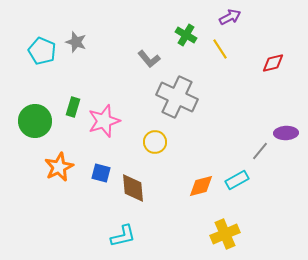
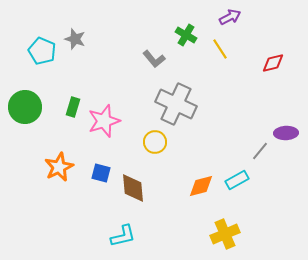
gray star: moved 1 px left, 3 px up
gray L-shape: moved 5 px right
gray cross: moved 1 px left, 7 px down
green circle: moved 10 px left, 14 px up
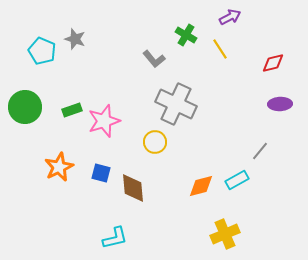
green rectangle: moved 1 px left, 3 px down; rotated 54 degrees clockwise
purple ellipse: moved 6 px left, 29 px up
cyan L-shape: moved 8 px left, 2 px down
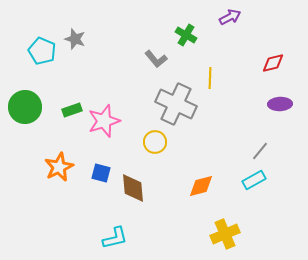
yellow line: moved 10 px left, 29 px down; rotated 35 degrees clockwise
gray L-shape: moved 2 px right
cyan rectangle: moved 17 px right
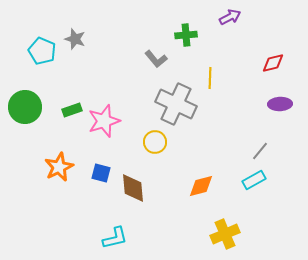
green cross: rotated 35 degrees counterclockwise
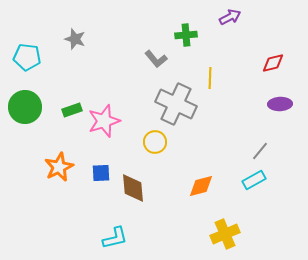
cyan pentagon: moved 15 px left, 6 px down; rotated 16 degrees counterclockwise
blue square: rotated 18 degrees counterclockwise
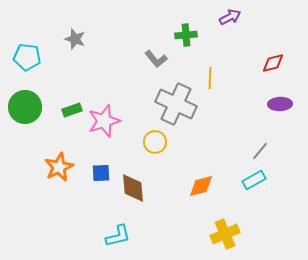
cyan L-shape: moved 3 px right, 2 px up
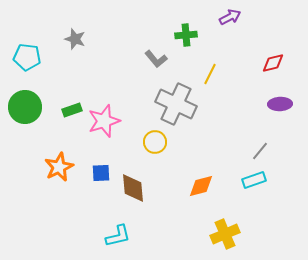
yellow line: moved 4 px up; rotated 25 degrees clockwise
cyan rectangle: rotated 10 degrees clockwise
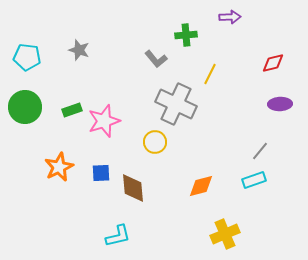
purple arrow: rotated 25 degrees clockwise
gray star: moved 4 px right, 11 px down
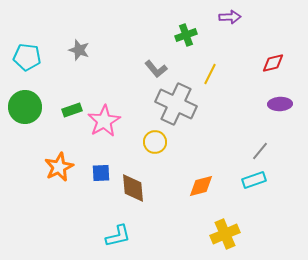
green cross: rotated 15 degrees counterclockwise
gray L-shape: moved 10 px down
pink star: rotated 12 degrees counterclockwise
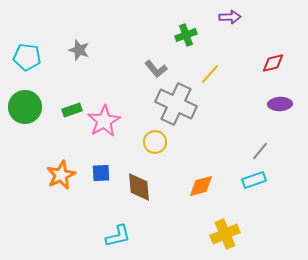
yellow line: rotated 15 degrees clockwise
orange star: moved 2 px right, 8 px down
brown diamond: moved 6 px right, 1 px up
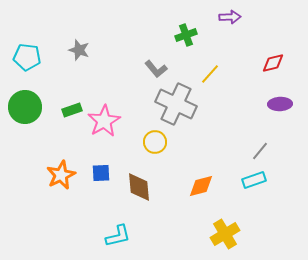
yellow cross: rotated 8 degrees counterclockwise
